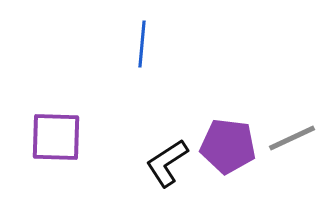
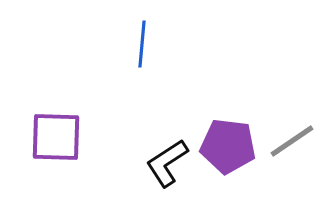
gray line: moved 3 px down; rotated 9 degrees counterclockwise
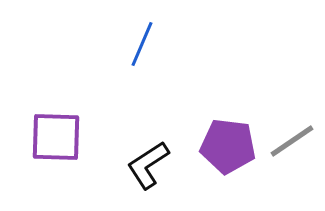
blue line: rotated 18 degrees clockwise
black L-shape: moved 19 px left, 2 px down
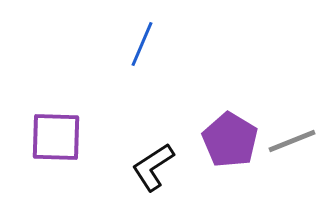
gray line: rotated 12 degrees clockwise
purple pentagon: moved 2 px right, 6 px up; rotated 24 degrees clockwise
black L-shape: moved 5 px right, 2 px down
